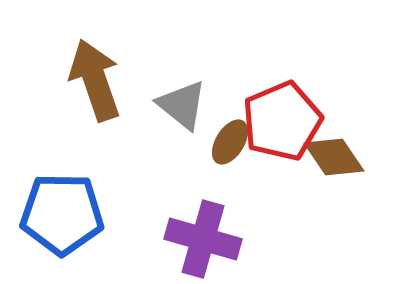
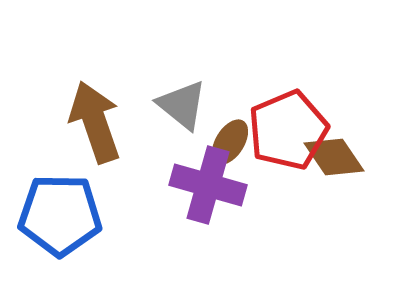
brown arrow: moved 42 px down
red pentagon: moved 6 px right, 9 px down
blue pentagon: moved 2 px left, 1 px down
purple cross: moved 5 px right, 54 px up
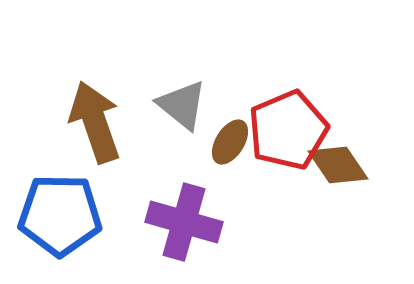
brown diamond: moved 4 px right, 8 px down
purple cross: moved 24 px left, 37 px down
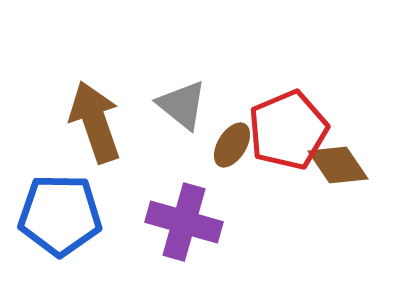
brown ellipse: moved 2 px right, 3 px down
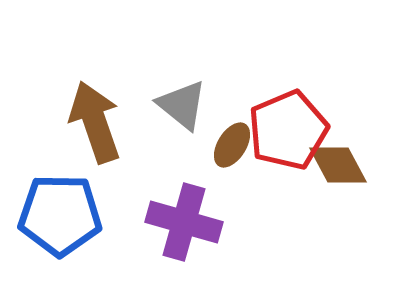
brown diamond: rotated 6 degrees clockwise
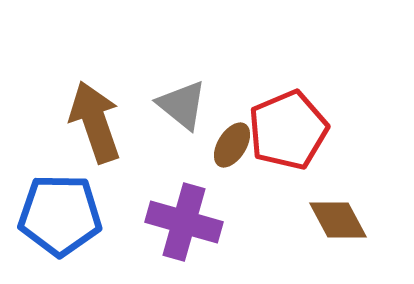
brown diamond: moved 55 px down
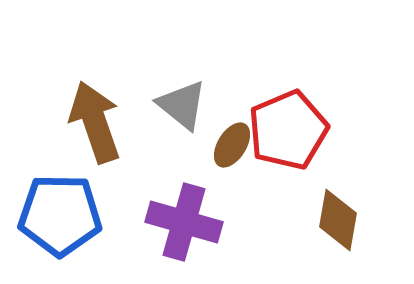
brown diamond: rotated 38 degrees clockwise
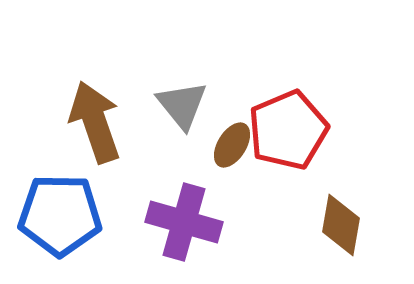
gray triangle: rotated 12 degrees clockwise
brown diamond: moved 3 px right, 5 px down
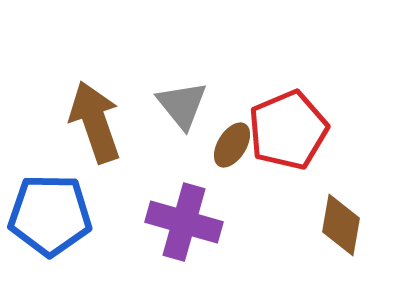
blue pentagon: moved 10 px left
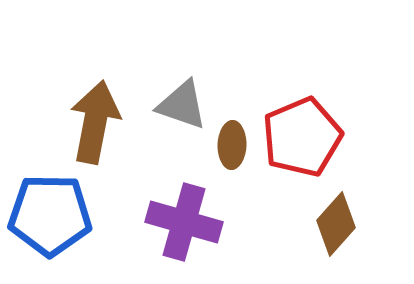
gray triangle: rotated 32 degrees counterclockwise
brown arrow: rotated 30 degrees clockwise
red pentagon: moved 14 px right, 7 px down
brown ellipse: rotated 30 degrees counterclockwise
brown diamond: moved 5 px left, 1 px up; rotated 32 degrees clockwise
